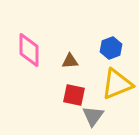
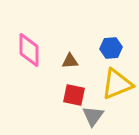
blue hexagon: rotated 15 degrees clockwise
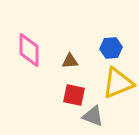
yellow triangle: moved 1 px right, 1 px up
gray triangle: rotated 45 degrees counterclockwise
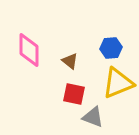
brown triangle: rotated 42 degrees clockwise
red square: moved 1 px up
gray triangle: moved 1 px down
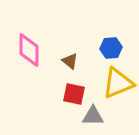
gray triangle: moved 1 px up; rotated 20 degrees counterclockwise
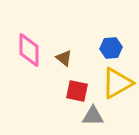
brown triangle: moved 6 px left, 3 px up
yellow triangle: moved 1 px left; rotated 8 degrees counterclockwise
red square: moved 3 px right, 3 px up
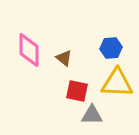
yellow triangle: rotated 32 degrees clockwise
gray triangle: moved 1 px left, 1 px up
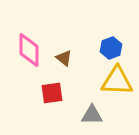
blue hexagon: rotated 15 degrees counterclockwise
yellow triangle: moved 2 px up
red square: moved 25 px left, 2 px down; rotated 20 degrees counterclockwise
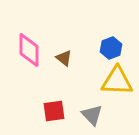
red square: moved 2 px right, 18 px down
gray triangle: rotated 45 degrees clockwise
